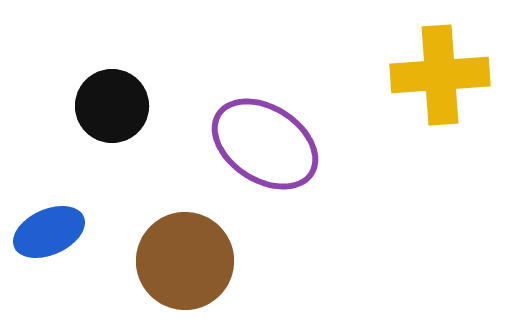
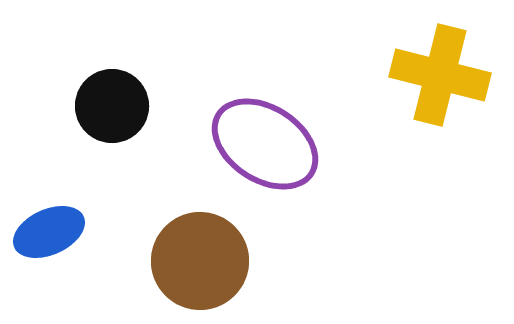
yellow cross: rotated 18 degrees clockwise
brown circle: moved 15 px right
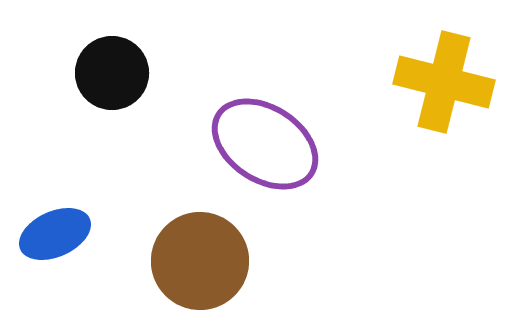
yellow cross: moved 4 px right, 7 px down
black circle: moved 33 px up
blue ellipse: moved 6 px right, 2 px down
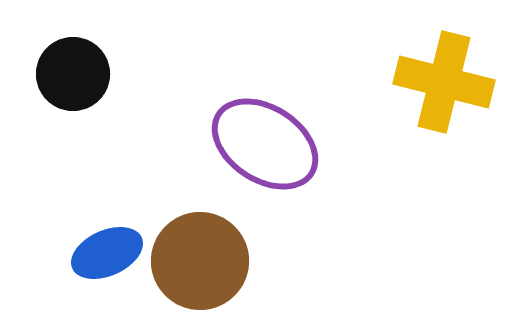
black circle: moved 39 px left, 1 px down
blue ellipse: moved 52 px right, 19 px down
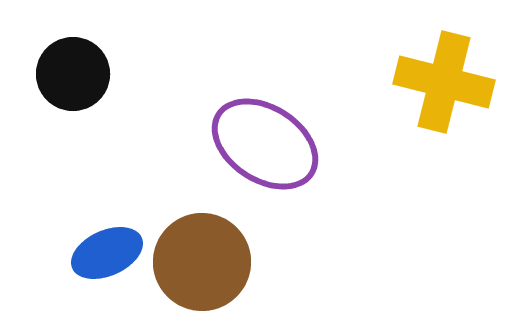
brown circle: moved 2 px right, 1 px down
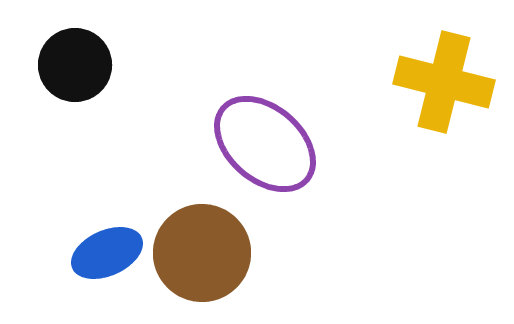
black circle: moved 2 px right, 9 px up
purple ellipse: rotated 8 degrees clockwise
brown circle: moved 9 px up
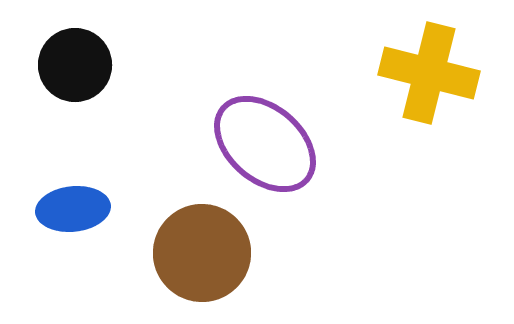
yellow cross: moved 15 px left, 9 px up
blue ellipse: moved 34 px left, 44 px up; rotated 18 degrees clockwise
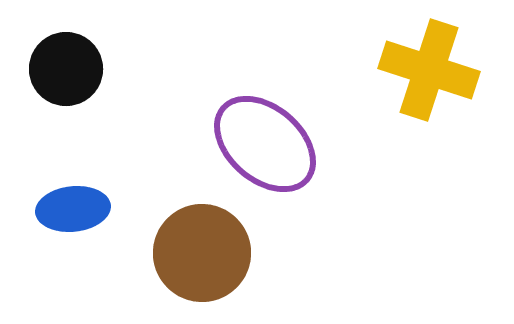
black circle: moved 9 px left, 4 px down
yellow cross: moved 3 px up; rotated 4 degrees clockwise
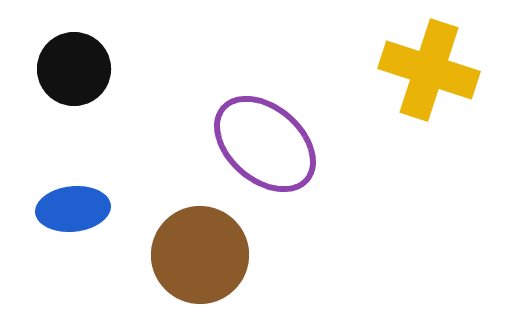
black circle: moved 8 px right
brown circle: moved 2 px left, 2 px down
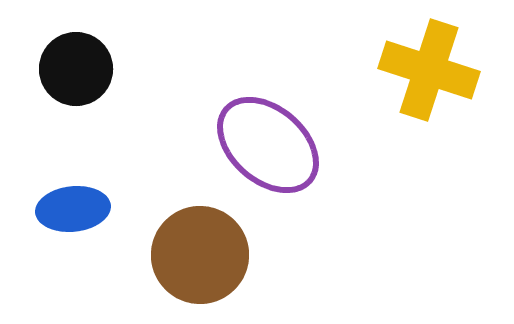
black circle: moved 2 px right
purple ellipse: moved 3 px right, 1 px down
